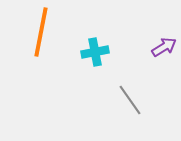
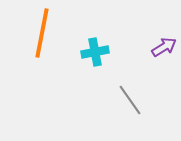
orange line: moved 1 px right, 1 px down
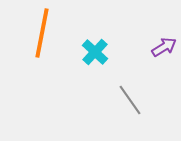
cyan cross: rotated 36 degrees counterclockwise
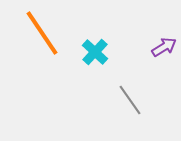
orange line: rotated 45 degrees counterclockwise
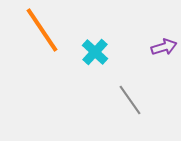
orange line: moved 3 px up
purple arrow: rotated 15 degrees clockwise
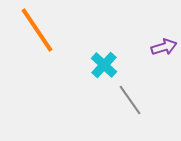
orange line: moved 5 px left
cyan cross: moved 9 px right, 13 px down
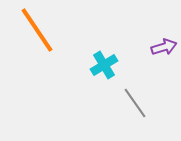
cyan cross: rotated 16 degrees clockwise
gray line: moved 5 px right, 3 px down
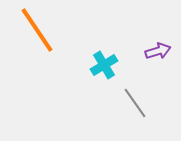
purple arrow: moved 6 px left, 4 px down
